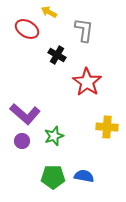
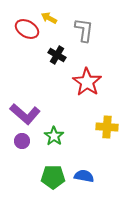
yellow arrow: moved 6 px down
green star: rotated 18 degrees counterclockwise
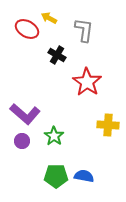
yellow cross: moved 1 px right, 2 px up
green pentagon: moved 3 px right, 1 px up
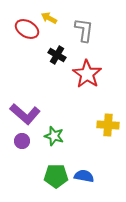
red star: moved 8 px up
green star: rotated 18 degrees counterclockwise
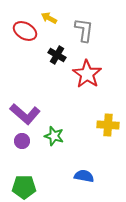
red ellipse: moved 2 px left, 2 px down
green pentagon: moved 32 px left, 11 px down
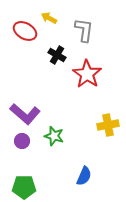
yellow cross: rotated 15 degrees counterclockwise
blue semicircle: rotated 102 degrees clockwise
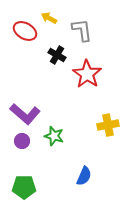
gray L-shape: moved 2 px left; rotated 15 degrees counterclockwise
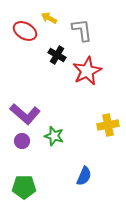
red star: moved 3 px up; rotated 12 degrees clockwise
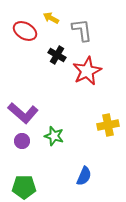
yellow arrow: moved 2 px right
purple L-shape: moved 2 px left, 1 px up
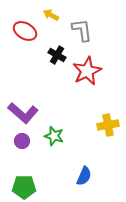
yellow arrow: moved 3 px up
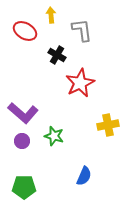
yellow arrow: rotated 56 degrees clockwise
red star: moved 7 px left, 12 px down
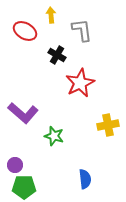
purple circle: moved 7 px left, 24 px down
blue semicircle: moved 1 px right, 3 px down; rotated 30 degrees counterclockwise
